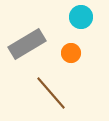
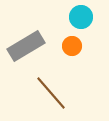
gray rectangle: moved 1 px left, 2 px down
orange circle: moved 1 px right, 7 px up
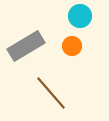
cyan circle: moved 1 px left, 1 px up
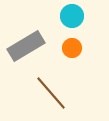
cyan circle: moved 8 px left
orange circle: moved 2 px down
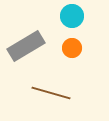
brown line: rotated 33 degrees counterclockwise
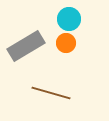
cyan circle: moved 3 px left, 3 px down
orange circle: moved 6 px left, 5 px up
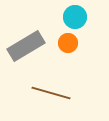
cyan circle: moved 6 px right, 2 px up
orange circle: moved 2 px right
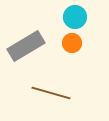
orange circle: moved 4 px right
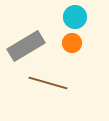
brown line: moved 3 px left, 10 px up
